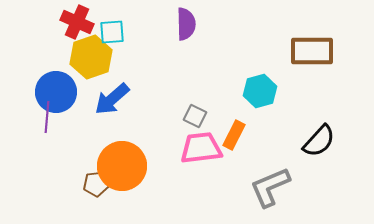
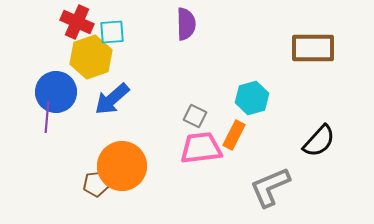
brown rectangle: moved 1 px right, 3 px up
cyan hexagon: moved 8 px left, 7 px down
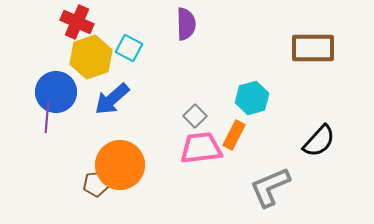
cyan square: moved 17 px right, 16 px down; rotated 32 degrees clockwise
gray square: rotated 20 degrees clockwise
orange circle: moved 2 px left, 1 px up
